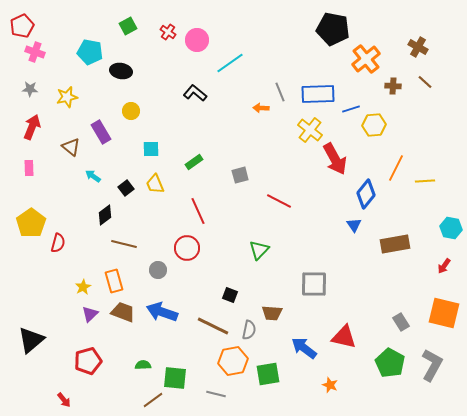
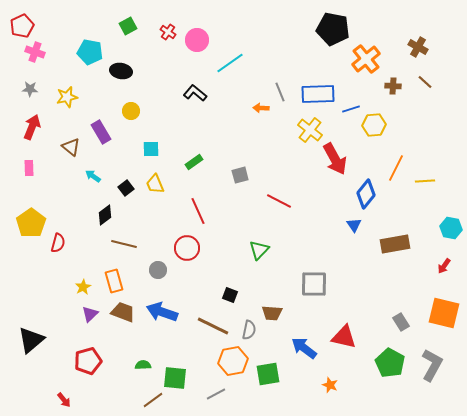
gray line at (216, 394): rotated 42 degrees counterclockwise
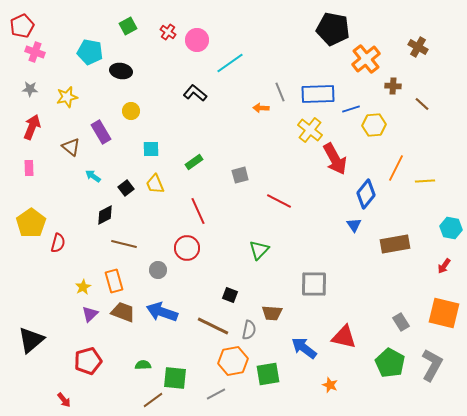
brown line at (425, 82): moved 3 px left, 22 px down
black diamond at (105, 215): rotated 10 degrees clockwise
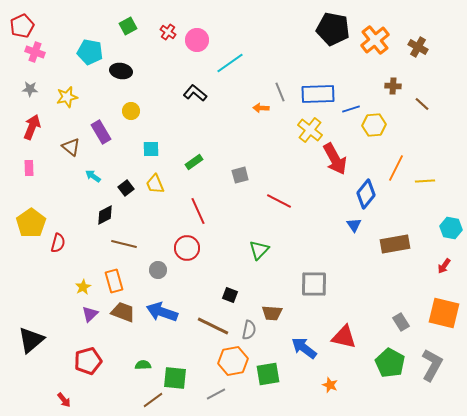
orange cross at (366, 59): moved 9 px right, 19 px up
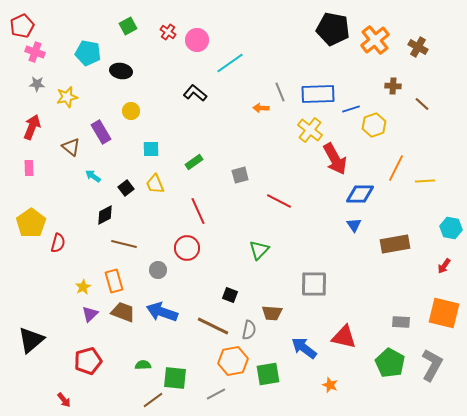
cyan pentagon at (90, 52): moved 2 px left, 1 px down
gray star at (30, 89): moved 7 px right, 5 px up
yellow hexagon at (374, 125): rotated 15 degrees counterclockwise
blue diamond at (366, 194): moved 6 px left; rotated 52 degrees clockwise
gray rectangle at (401, 322): rotated 54 degrees counterclockwise
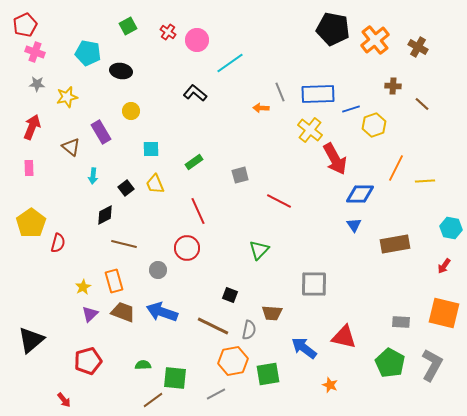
red pentagon at (22, 26): moved 3 px right, 1 px up
cyan arrow at (93, 176): rotated 119 degrees counterclockwise
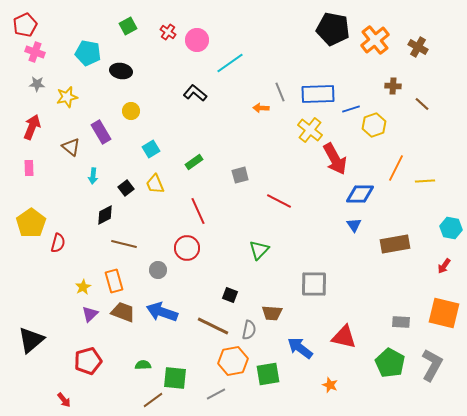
cyan square at (151, 149): rotated 30 degrees counterclockwise
blue arrow at (304, 348): moved 4 px left
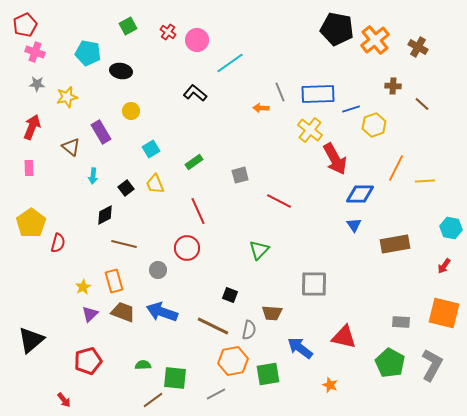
black pentagon at (333, 29): moved 4 px right
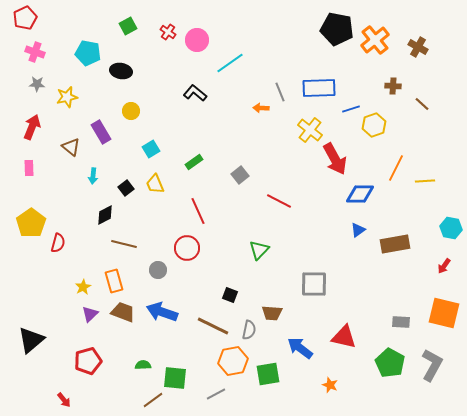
red pentagon at (25, 25): moved 7 px up
blue rectangle at (318, 94): moved 1 px right, 6 px up
gray square at (240, 175): rotated 24 degrees counterclockwise
blue triangle at (354, 225): moved 4 px right, 5 px down; rotated 28 degrees clockwise
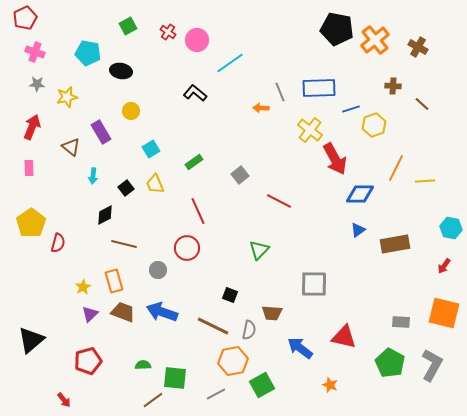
green square at (268, 374): moved 6 px left, 11 px down; rotated 20 degrees counterclockwise
